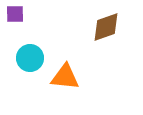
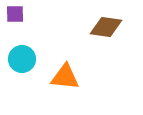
brown diamond: rotated 28 degrees clockwise
cyan circle: moved 8 px left, 1 px down
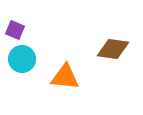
purple square: moved 16 px down; rotated 24 degrees clockwise
brown diamond: moved 7 px right, 22 px down
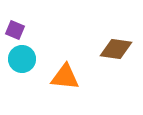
brown diamond: moved 3 px right
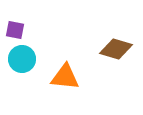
purple square: rotated 12 degrees counterclockwise
brown diamond: rotated 8 degrees clockwise
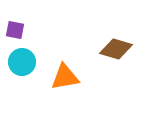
cyan circle: moved 3 px down
orange triangle: rotated 16 degrees counterclockwise
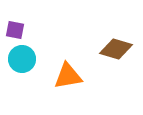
cyan circle: moved 3 px up
orange triangle: moved 3 px right, 1 px up
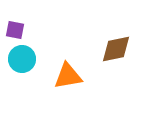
brown diamond: rotated 28 degrees counterclockwise
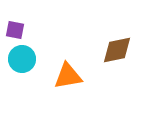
brown diamond: moved 1 px right, 1 px down
